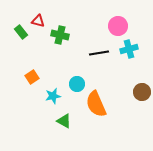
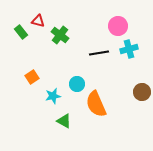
green cross: rotated 24 degrees clockwise
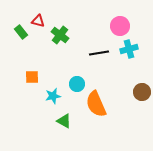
pink circle: moved 2 px right
orange square: rotated 32 degrees clockwise
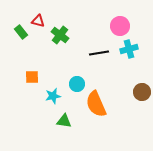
green triangle: rotated 21 degrees counterclockwise
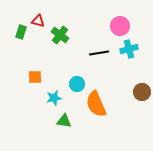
green rectangle: rotated 56 degrees clockwise
orange square: moved 3 px right
cyan star: moved 1 px right, 2 px down
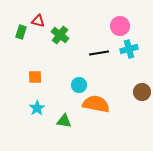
cyan circle: moved 2 px right, 1 px down
cyan star: moved 17 px left, 10 px down; rotated 21 degrees counterclockwise
orange semicircle: rotated 124 degrees clockwise
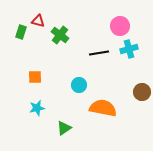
orange semicircle: moved 7 px right, 4 px down
cyan star: rotated 21 degrees clockwise
green triangle: moved 7 px down; rotated 42 degrees counterclockwise
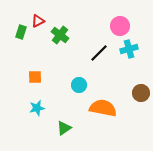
red triangle: rotated 40 degrees counterclockwise
black line: rotated 36 degrees counterclockwise
brown circle: moved 1 px left, 1 px down
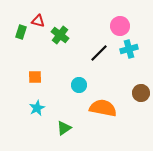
red triangle: rotated 40 degrees clockwise
cyan star: rotated 14 degrees counterclockwise
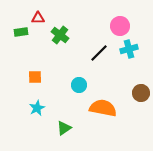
red triangle: moved 3 px up; rotated 16 degrees counterclockwise
green rectangle: rotated 64 degrees clockwise
